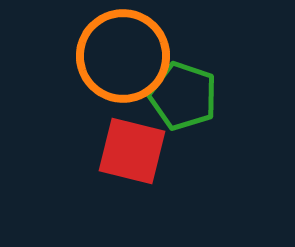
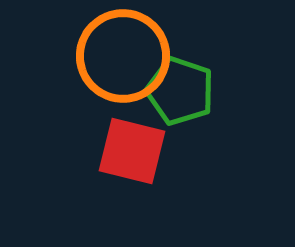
green pentagon: moved 3 px left, 5 px up
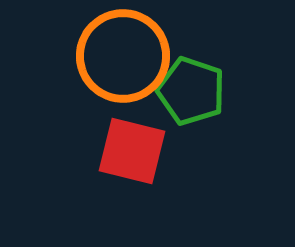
green pentagon: moved 11 px right
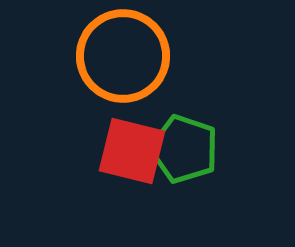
green pentagon: moved 7 px left, 58 px down
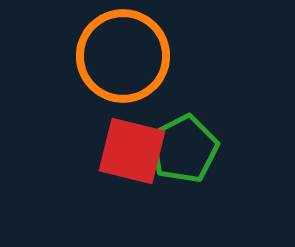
green pentagon: rotated 26 degrees clockwise
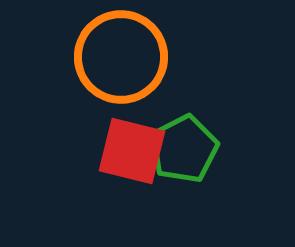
orange circle: moved 2 px left, 1 px down
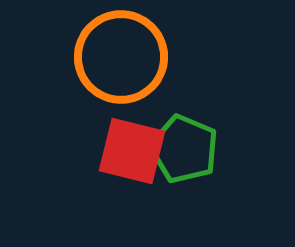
green pentagon: rotated 22 degrees counterclockwise
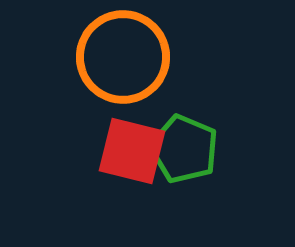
orange circle: moved 2 px right
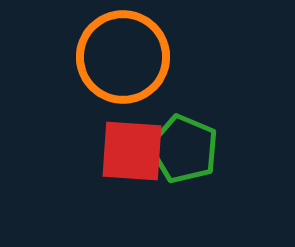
red square: rotated 10 degrees counterclockwise
